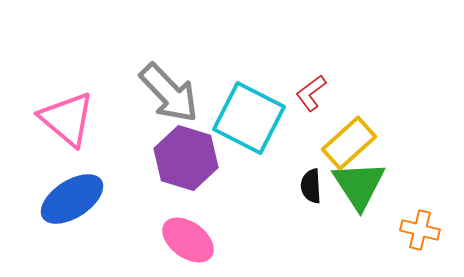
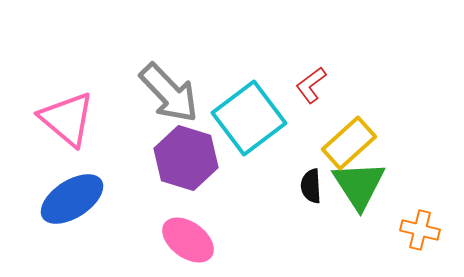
red L-shape: moved 8 px up
cyan square: rotated 26 degrees clockwise
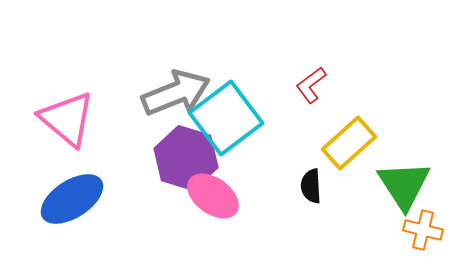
gray arrow: moved 7 px right; rotated 68 degrees counterclockwise
cyan square: moved 23 px left
green triangle: moved 45 px right
orange cross: moved 3 px right
pink ellipse: moved 25 px right, 44 px up
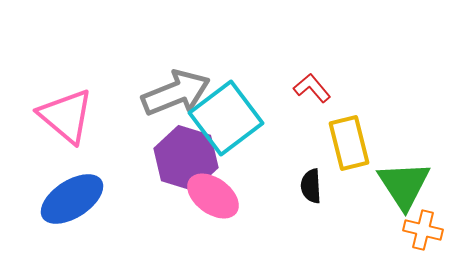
red L-shape: moved 1 px right, 3 px down; rotated 87 degrees clockwise
pink triangle: moved 1 px left, 3 px up
yellow rectangle: rotated 62 degrees counterclockwise
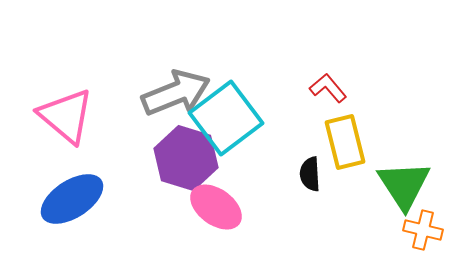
red L-shape: moved 16 px right
yellow rectangle: moved 4 px left, 1 px up
black semicircle: moved 1 px left, 12 px up
pink ellipse: moved 3 px right, 11 px down
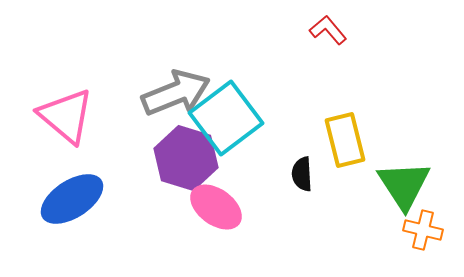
red L-shape: moved 58 px up
yellow rectangle: moved 2 px up
black semicircle: moved 8 px left
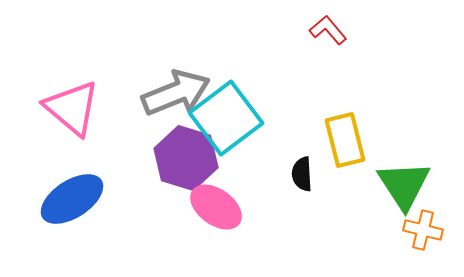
pink triangle: moved 6 px right, 8 px up
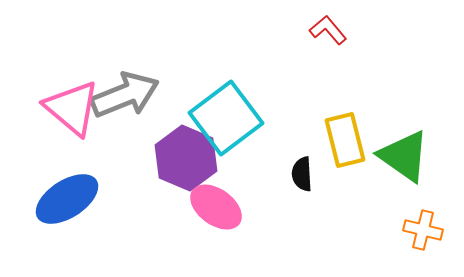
gray arrow: moved 51 px left, 2 px down
purple hexagon: rotated 6 degrees clockwise
green triangle: moved 29 px up; rotated 22 degrees counterclockwise
blue ellipse: moved 5 px left
